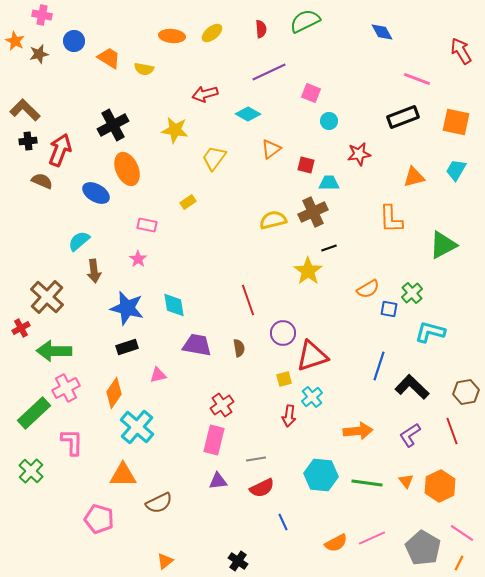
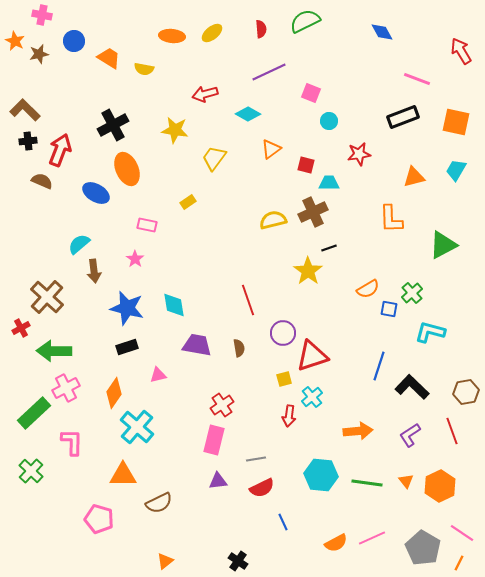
cyan semicircle at (79, 241): moved 3 px down
pink star at (138, 259): moved 3 px left
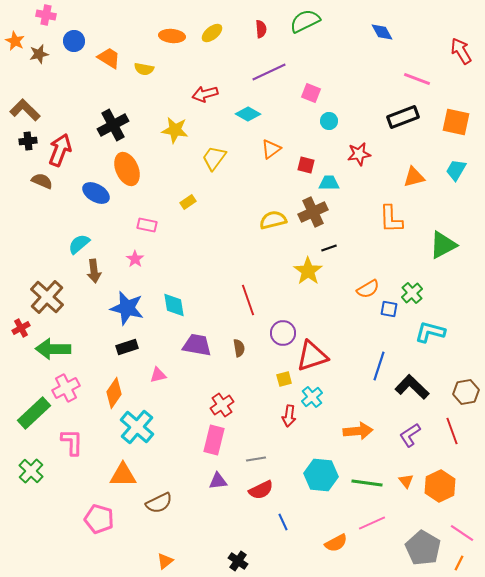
pink cross at (42, 15): moved 4 px right
green arrow at (54, 351): moved 1 px left, 2 px up
red semicircle at (262, 488): moved 1 px left, 2 px down
pink line at (372, 538): moved 15 px up
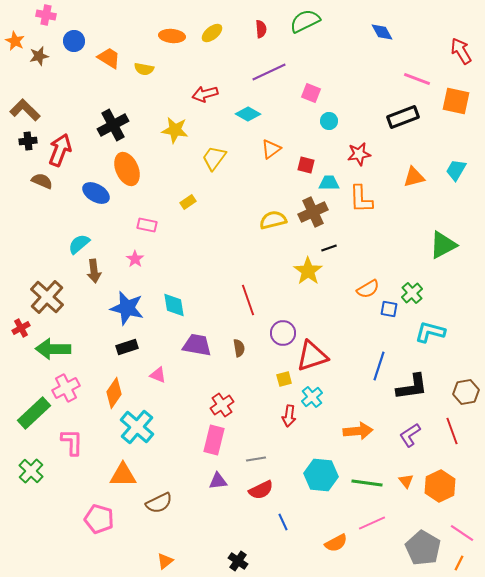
brown star at (39, 54): moved 2 px down
orange square at (456, 122): moved 21 px up
orange L-shape at (391, 219): moved 30 px left, 20 px up
pink triangle at (158, 375): rotated 36 degrees clockwise
black L-shape at (412, 387): rotated 128 degrees clockwise
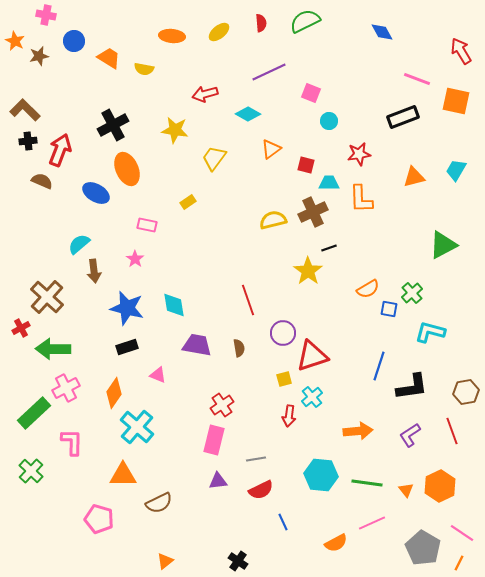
red semicircle at (261, 29): moved 6 px up
yellow ellipse at (212, 33): moved 7 px right, 1 px up
orange triangle at (406, 481): moved 9 px down
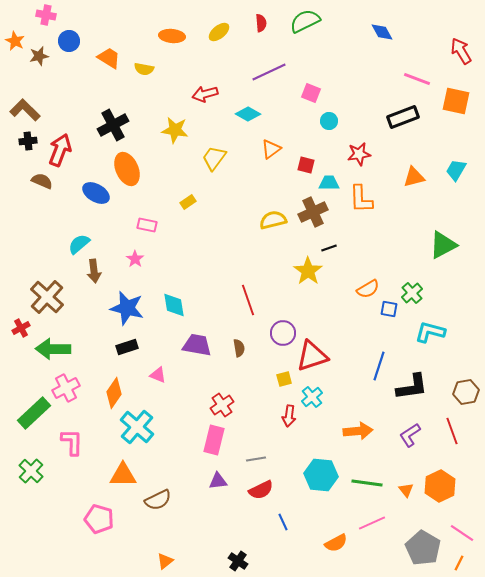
blue circle at (74, 41): moved 5 px left
brown semicircle at (159, 503): moved 1 px left, 3 px up
